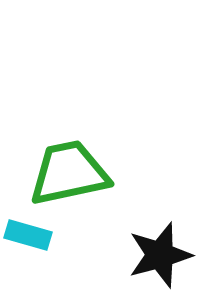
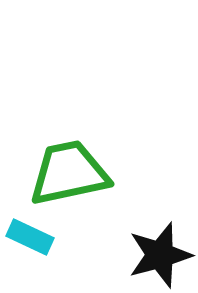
cyan rectangle: moved 2 px right, 2 px down; rotated 9 degrees clockwise
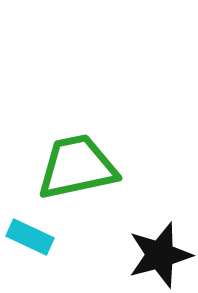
green trapezoid: moved 8 px right, 6 px up
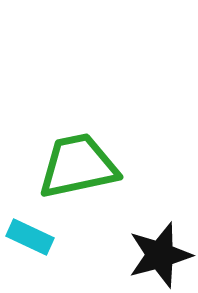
green trapezoid: moved 1 px right, 1 px up
